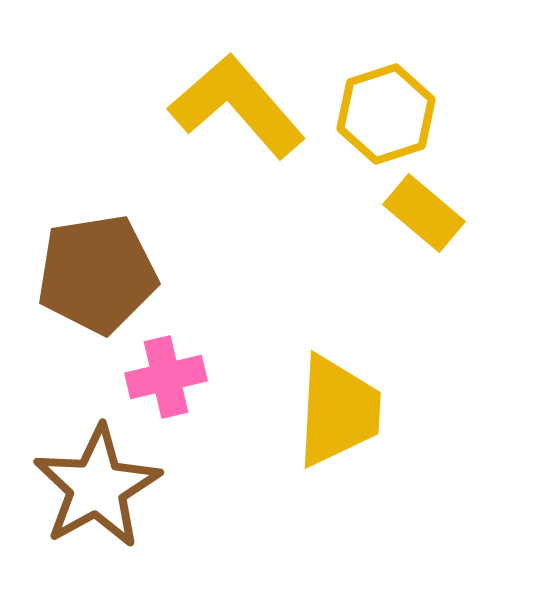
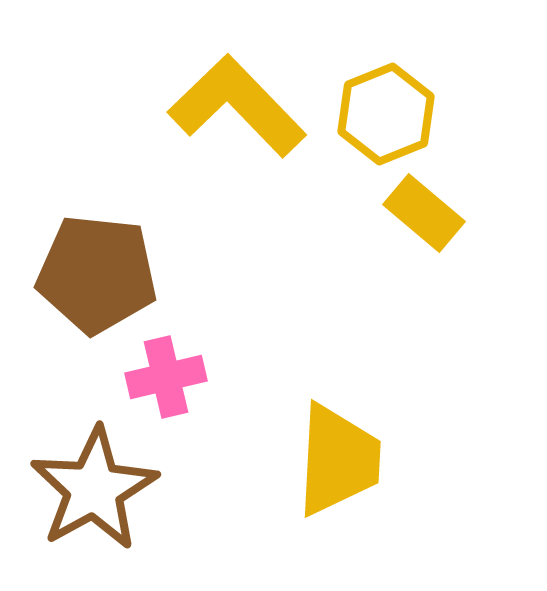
yellow L-shape: rotated 3 degrees counterclockwise
yellow hexagon: rotated 4 degrees counterclockwise
brown pentagon: rotated 15 degrees clockwise
yellow trapezoid: moved 49 px down
brown star: moved 3 px left, 2 px down
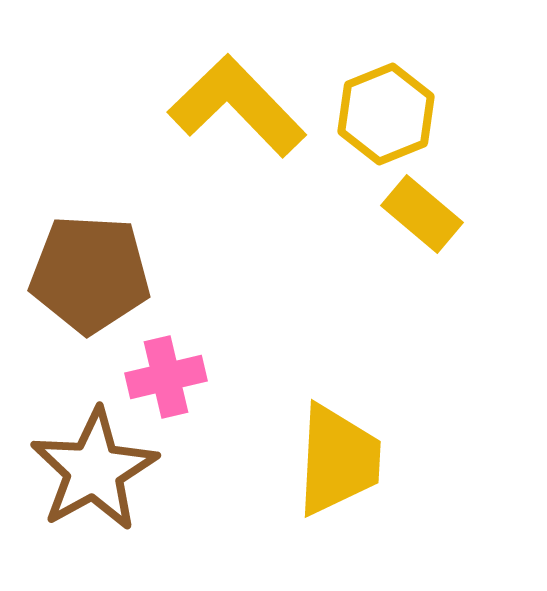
yellow rectangle: moved 2 px left, 1 px down
brown pentagon: moved 7 px left; rotated 3 degrees counterclockwise
brown star: moved 19 px up
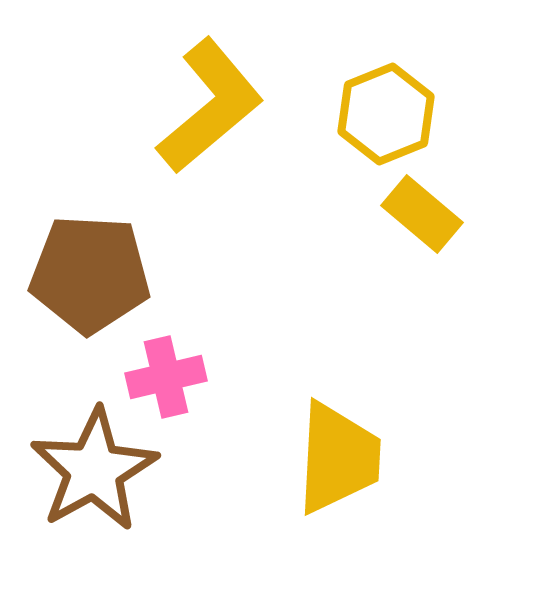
yellow L-shape: moved 27 px left; rotated 94 degrees clockwise
yellow trapezoid: moved 2 px up
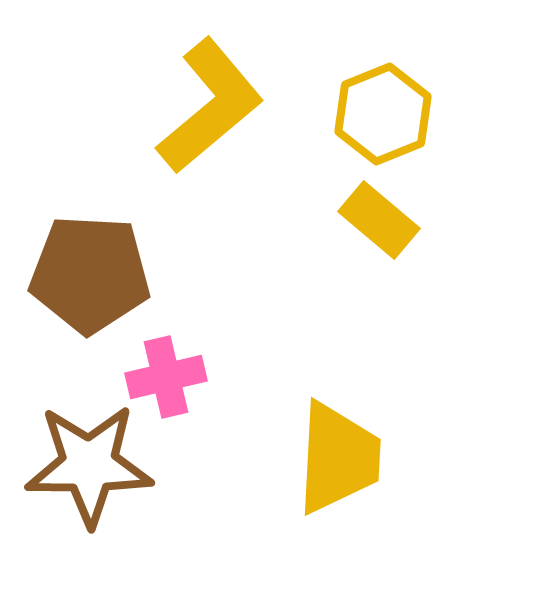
yellow hexagon: moved 3 px left
yellow rectangle: moved 43 px left, 6 px down
brown star: moved 5 px left, 5 px up; rotated 29 degrees clockwise
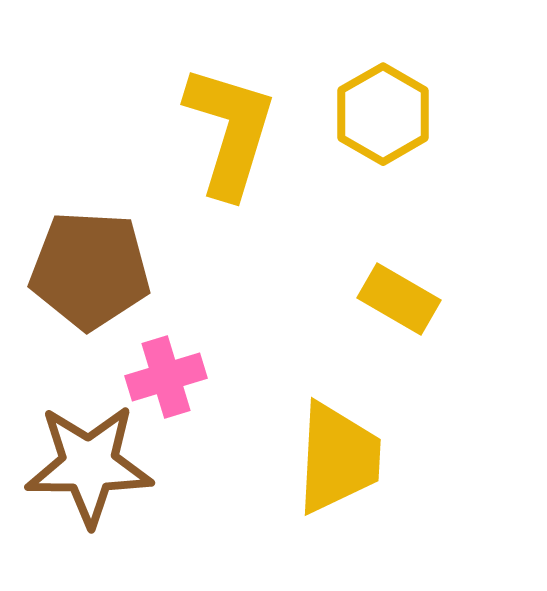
yellow L-shape: moved 20 px right, 25 px down; rotated 33 degrees counterclockwise
yellow hexagon: rotated 8 degrees counterclockwise
yellow rectangle: moved 20 px right, 79 px down; rotated 10 degrees counterclockwise
brown pentagon: moved 4 px up
pink cross: rotated 4 degrees counterclockwise
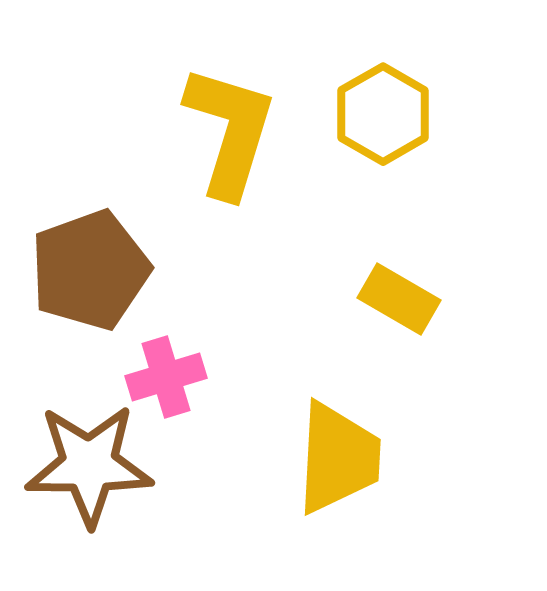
brown pentagon: rotated 23 degrees counterclockwise
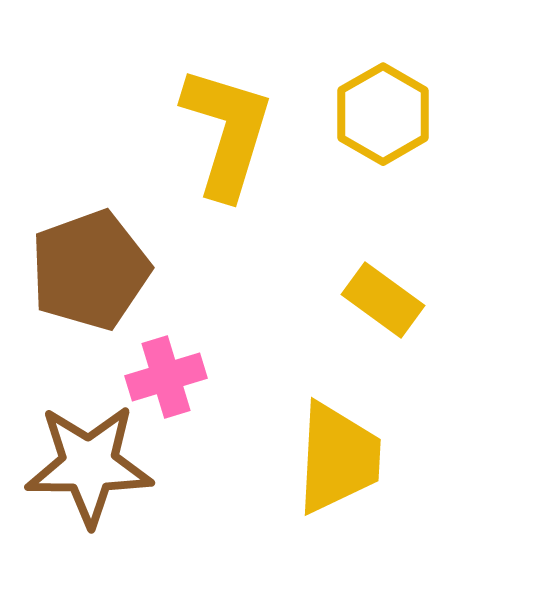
yellow L-shape: moved 3 px left, 1 px down
yellow rectangle: moved 16 px left, 1 px down; rotated 6 degrees clockwise
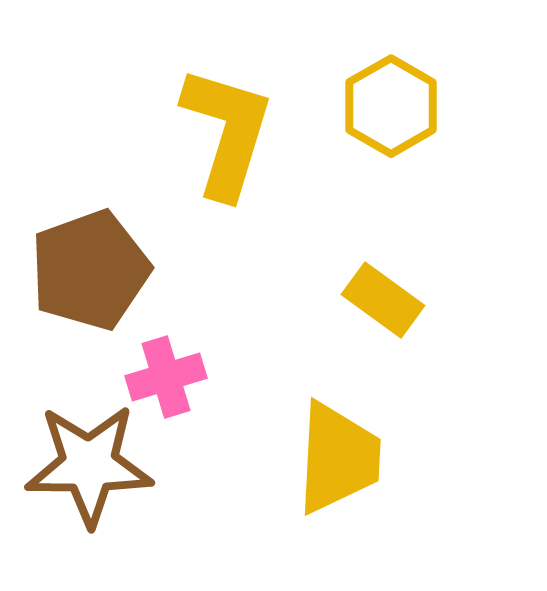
yellow hexagon: moved 8 px right, 8 px up
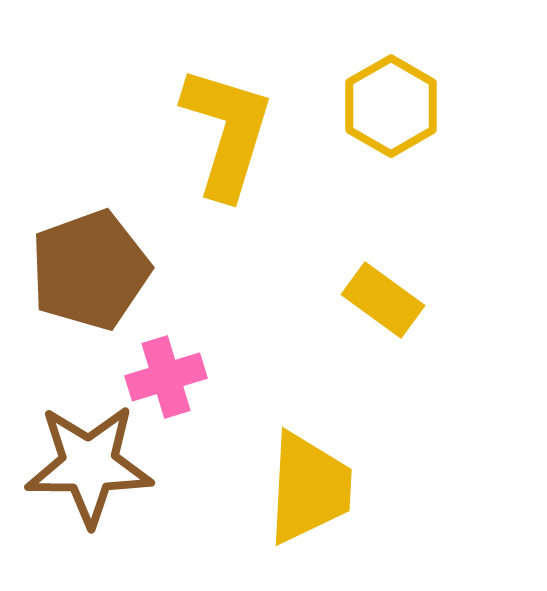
yellow trapezoid: moved 29 px left, 30 px down
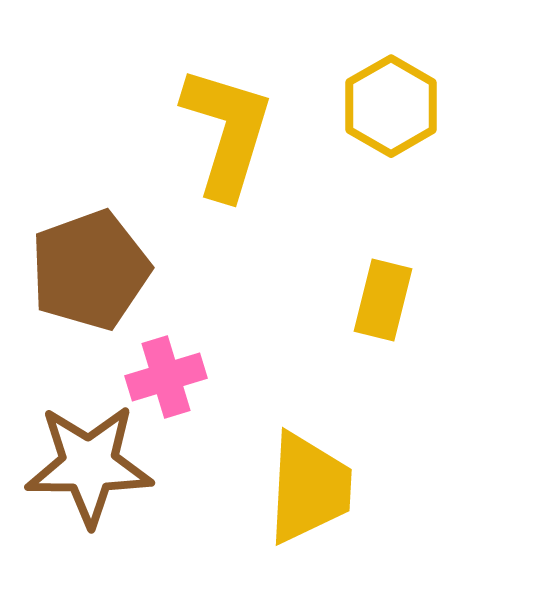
yellow rectangle: rotated 68 degrees clockwise
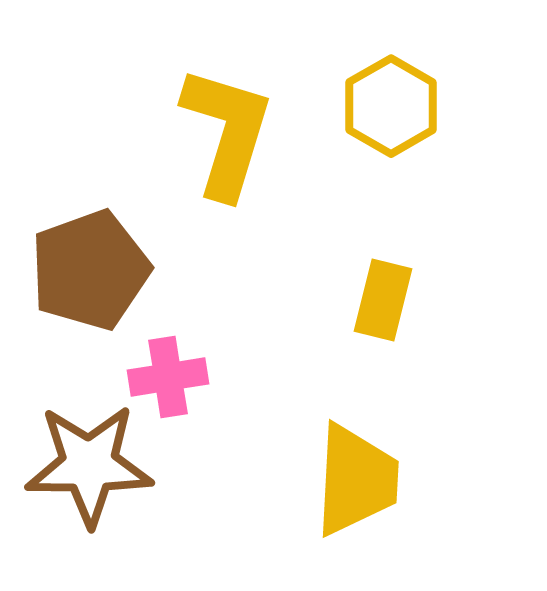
pink cross: moved 2 px right; rotated 8 degrees clockwise
yellow trapezoid: moved 47 px right, 8 px up
